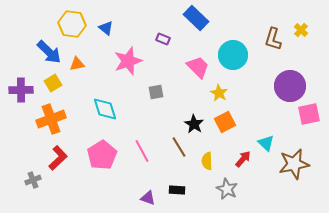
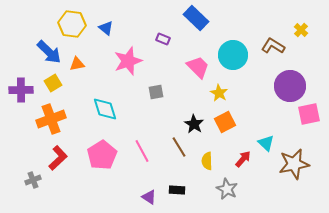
brown L-shape: moved 7 px down; rotated 105 degrees clockwise
purple triangle: moved 1 px right, 1 px up; rotated 14 degrees clockwise
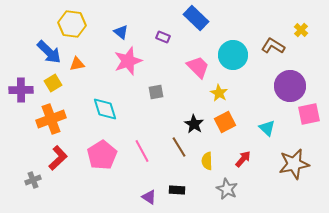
blue triangle: moved 15 px right, 4 px down
purple rectangle: moved 2 px up
cyan triangle: moved 1 px right, 15 px up
